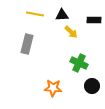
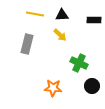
yellow arrow: moved 11 px left, 3 px down
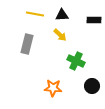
green cross: moved 3 px left, 2 px up
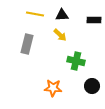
green cross: rotated 12 degrees counterclockwise
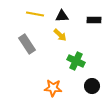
black triangle: moved 1 px down
gray rectangle: rotated 48 degrees counterclockwise
green cross: rotated 12 degrees clockwise
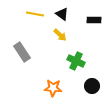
black triangle: moved 2 px up; rotated 40 degrees clockwise
gray rectangle: moved 5 px left, 8 px down
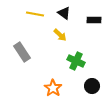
black triangle: moved 2 px right, 1 px up
orange star: rotated 30 degrees clockwise
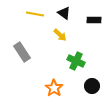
orange star: moved 1 px right
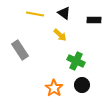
gray rectangle: moved 2 px left, 2 px up
black circle: moved 10 px left, 1 px up
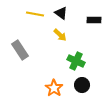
black triangle: moved 3 px left
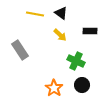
black rectangle: moved 4 px left, 11 px down
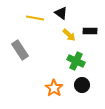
yellow line: moved 4 px down
yellow arrow: moved 9 px right
